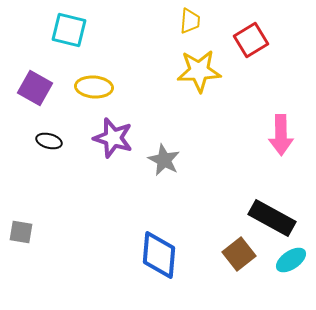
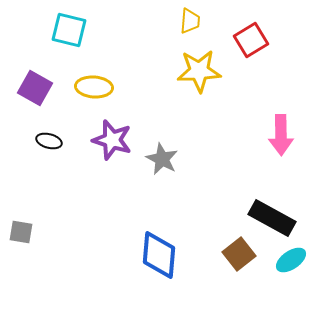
purple star: moved 1 px left, 2 px down
gray star: moved 2 px left, 1 px up
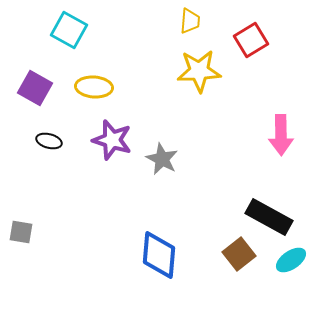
cyan square: rotated 15 degrees clockwise
black rectangle: moved 3 px left, 1 px up
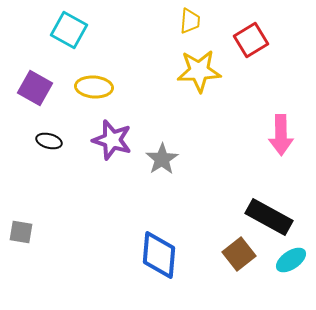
gray star: rotated 12 degrees clockwise
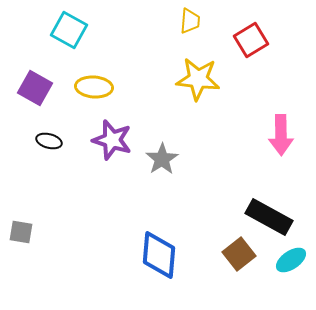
yellow star: moved 1 px left, 8 px down; rotated 9 degrees clockwise
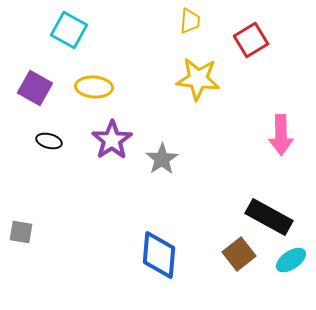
purple star: rotated 21 degrees clockwise
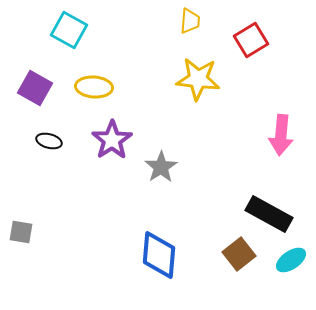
pink arrow: rotated 6 degrees clockwise
gray star: moved 1 px left, 8 px down
black rectangle: moved 3 px up
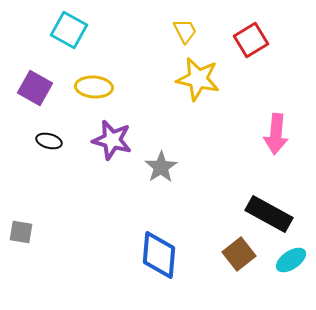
yellow trapezoid: moved 5 px left, 10 px down; rotated 32 degrees counterclockwise
yellow star: rotated 6 degrees clockwise
pink arrow: moved 5 px left, 1 px up
purple star: rotated 24 degrees counterclockwise
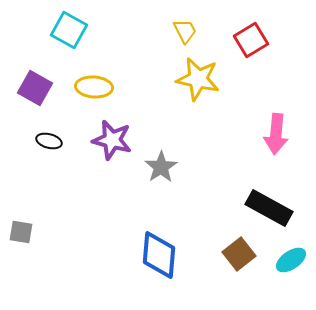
black rectangle: moved 6 px up
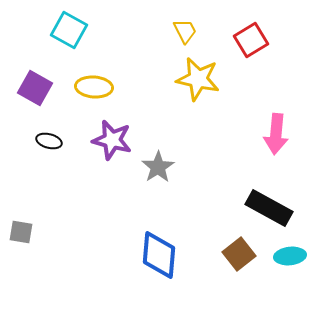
gray star: moved 3 px left
cyan ellipse: moved 1 px left, 4 px up; rotated 28 degrees clockwise
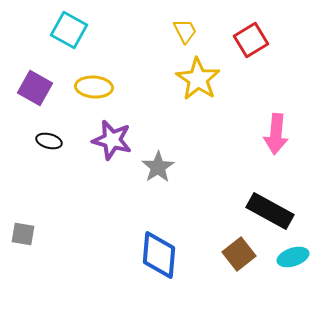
yellow star: rotated 21 degrees clockwise
black rectangle: moved 1 px right, 3 px down
gray square: moved 2 px right, 2 px down
cyan ellipse: moved 3 px right, 1 px down; rotated 12 degrees counterclockwise
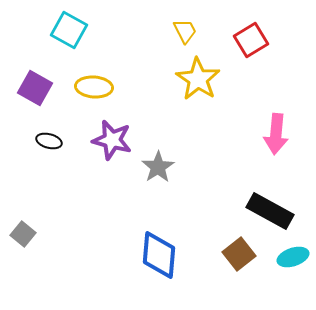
gray square: rotated 30 degrees clockwise
